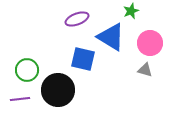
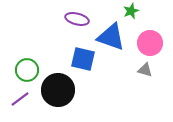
purple ellipse: rotated 35 degrees clockwise
blue triangle: rotated 12 degrees counterclockwise
purple line: rotated 30 degrees counterclockwise
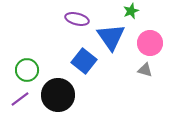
blue triangle: rotated 36 degrees clockwise
blue square: moved 1 px right, 2 px down; rotated 25 degrees clockwise
black circle: moved 5 px down
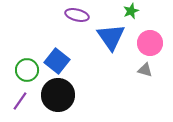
purple ellipse: moved 4 px up
blue square: moved 27 px left
purple line: moved 2 px down; rotated 18 degrees counterclockwise
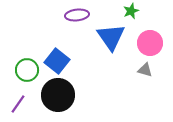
purple ellipse: rotated 20 degrees counterclockwise
purple line: moved 2 px left, 3 px down
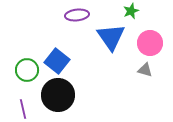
purple line: moved 5 px right, 5 px down; rotated 48 degrees counterclockwise
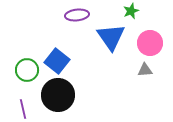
gray triangle: rotated 21 degrees counterclockwise
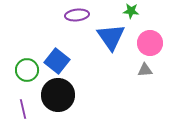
green star: rotated 28 degrees clockwise
